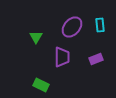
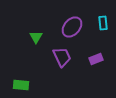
cyan rectangle: moved 3 px right, 2 px up
purple trapezoid: rotated 25 degrees counterclockwise
green rectangle: moved 20 px left; rotated 21 degrees counterclockwise
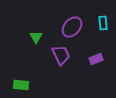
purple trapezoid: moved 1 px left, 2 px up
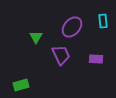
cyan rectangle: moved 2 px up
purple rectangle: rotated 24 degrees clockwise
green rectangle: rotated 21 degrees counterclockwise
